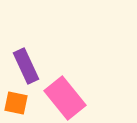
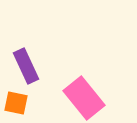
pink rectangle: moved 19 px right
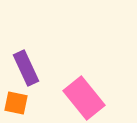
purple rectangle: moved 2 px down
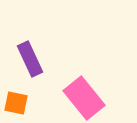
purple rectangle: moved 4 px right, 9 px up
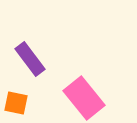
purple rectangle: rotated 12 degrees counterclockwise
